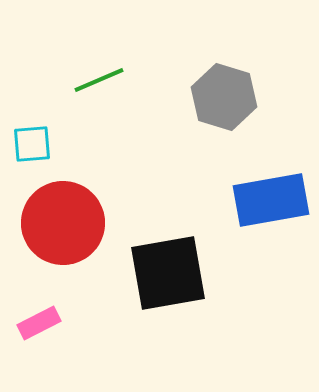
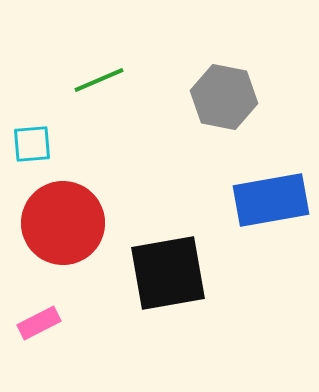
gray hexagon: rotated 6 degrees counterclockwise
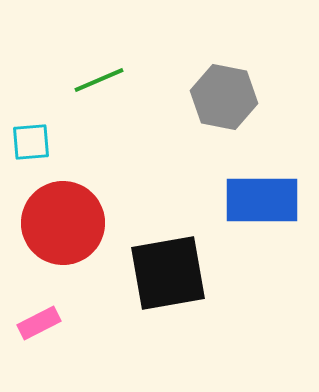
cyan square: moved 1 px left, 2 px up
blue rectangle: moved 9 px left; rotated 10 degrees clockwise
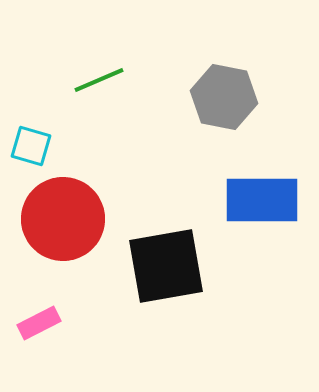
cyan square: moved 4 px down; rotated 21 degrees clockwise
red circle: moved 4 px up
black square: moved 2 px left, 7 px up
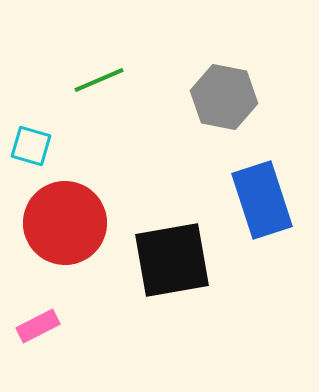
blue rectangle: rotated 72 degrees clockwise
red circle: moved 2 px right, 4 px down
black square: moved 6 px right, 6 px up
pink rectangle: moved 1 px left, 3 px down
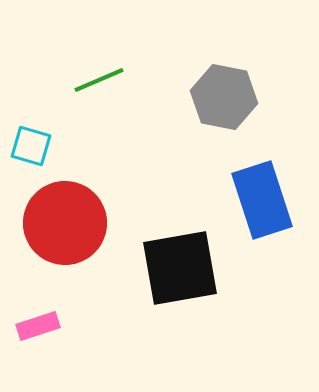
black square: moved 8 px right, 8 px down
pink rectangle: rotated 9 degrees clockwise
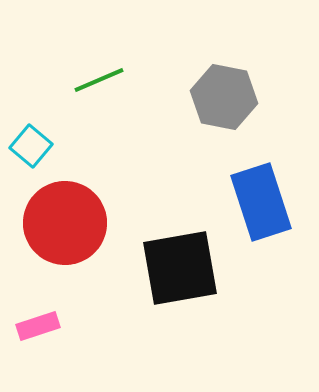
cyan square: rotated 24 degrees clockwise
blue rectangle: moved 1 px left, 2 px down
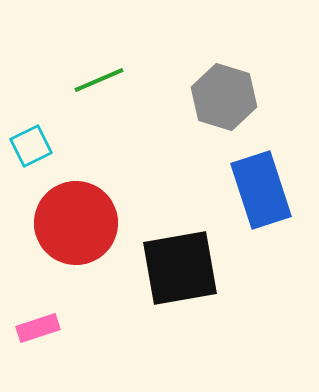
gray hexagon: rotated 6 degrees clockwise
cyan square: rotated 24 degrees clockwise
blue rectangle: moved 12 px up
red circle: moved 11 px right
pink rectangle: moved 2 px down
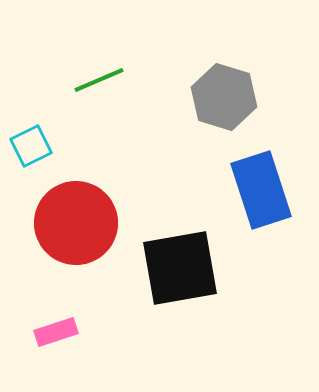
pink rectangle: moved 18 px right, 4 px down
